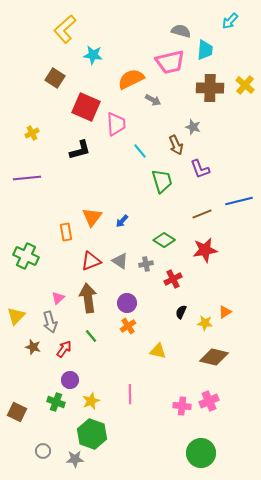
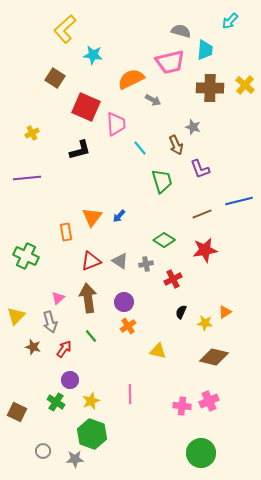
cyan line at (140, 151): moved 3 px up
blue arrow at (122, 221): moved 3 px left, 5 px up
purple circle at (127, 303): moved 3 px left, 1 px up
green cross at (56, 402): rotated 12 degrees clockwise
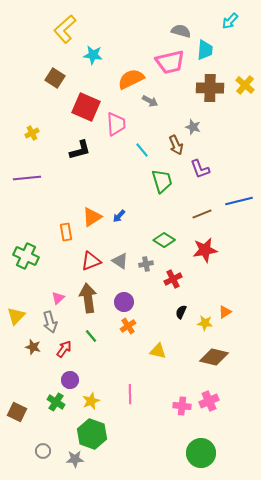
gray arrow at (153, 100): moved 3 px left, 1 px down
cyan line at (140, 148): moved 2 px right, 2 px down
orange triangle at (92, 217): rotated 20 degrees clockwise
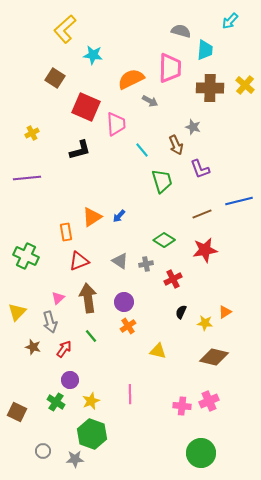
pink trapezoid at (170, 62): moved 6 px down; rotated 76 degrees counterclockwise
red triangle at (91, 261): moved 12 px left
yellow triangle at (16, 316): moved 1 px right, 4 px up
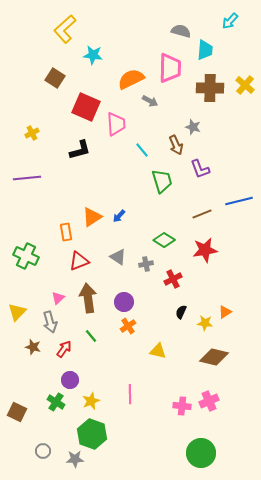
gray triangle at (120, 261): moved 2 px left, 4 px up
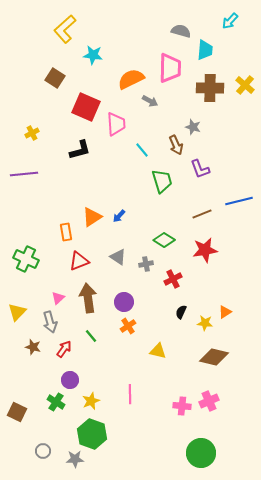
purple line at (27, 178): moved 3 px left, 4 px up
green cross at (26, 256): moved 3 px down
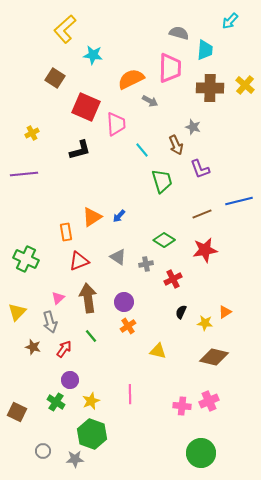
gray semicircle at (181, 31): moved 2 px left, 2 px down
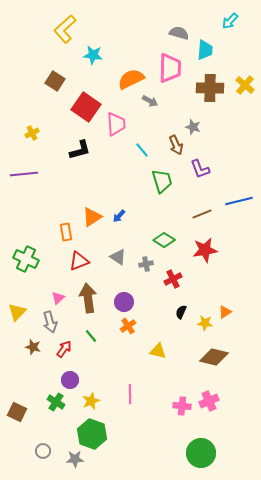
brown square at (55, 78): moved 3 px down
red square at (86, 107): rotated 12 degrees clockwise
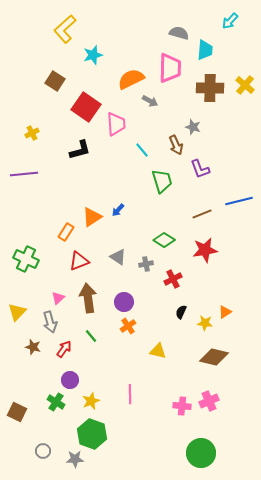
cyan star at (93, 55): rotated 24 degrees counterclockwise
blue arrow at (119, 216): moved 1 px left, 6 px up
orange rectangle at (66, 232): rotated 42 degrees clockwise
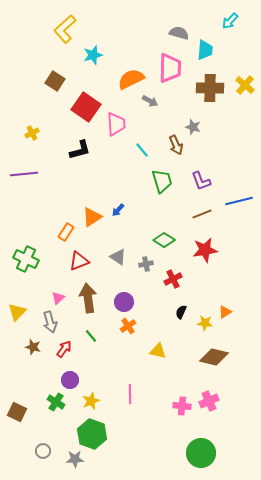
purple L-shape at (200, 169): moved 1 px right, 12 px down
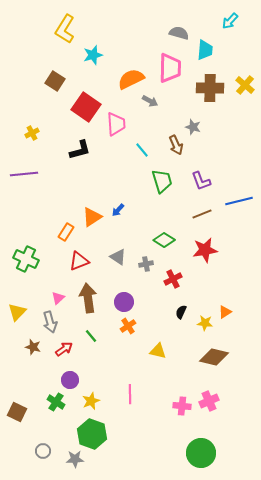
yellow L-shape at (65, 29): rotated 16 degrees counterclockwise
red arrow at (64, 349): rotated 18 degrees clockwise
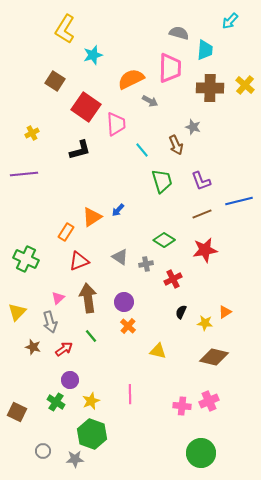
gray triangle at (118, 257): moved 2 px right
orange cross at (128, 326): rotated 14 degrees counterclockwise
